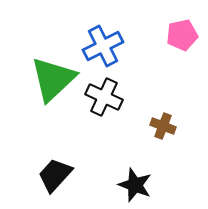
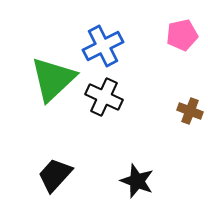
brown cross: moved 27 px right, 15 px up
black star: moved 2 px right, 4 px up
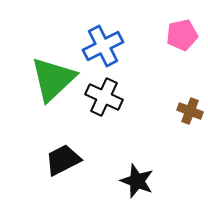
black trapezoid: moved 8 px right, 15 px up; rotated 21 degrees clockwise
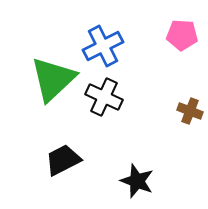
pink pentagon: rotated 16 degrees clockwise
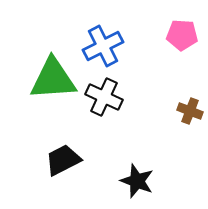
green triangle: rotated 39 degrees clockwise
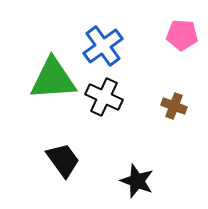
blue cross: rotated 9 degrees counterclockwise
brown cross: moved 16 px left, 5 px up
black trapezoid: rotated 81 degrees clockwise
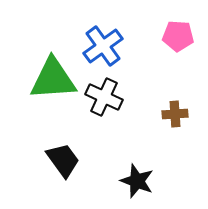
pink pentagon: moved 4 px left, 1 px down
brown cross: moved 1 px right, 8 px down; rotated 25 degrees counterclockwise
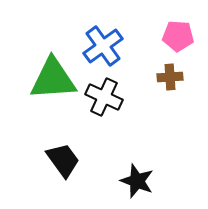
brown cross: moved 5 px left, 37 px up
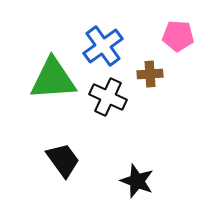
brown cross: moved 20 px left, 3 px up
black cross: moved 4 px right
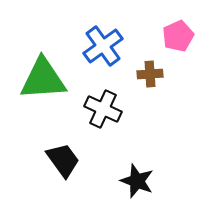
pink pentagon: rotated 28 degrees counterclockwise
green triangle: moved 10 px left
black cross: moved 5 px left, 12 px down
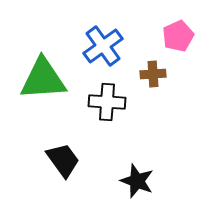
brown cross: moved 3 px right
black cross: moved 4 px right, 7 px up; rotated 21 degrees counterclockwise
